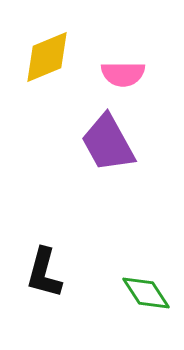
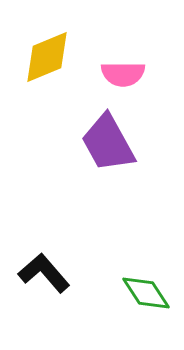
black L-shape: rotated 124 degrees clockwise
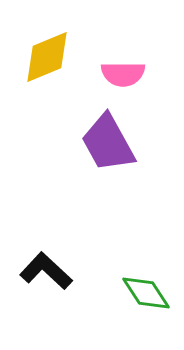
black L-shape: moved 2 px right, 2 px up; rotated 6 degrees counterclockwise
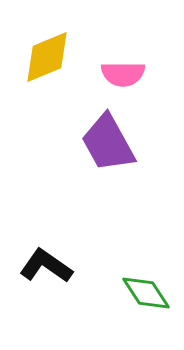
black L-shape: moved 5 px up; rotated 8 degrees counterclockwise
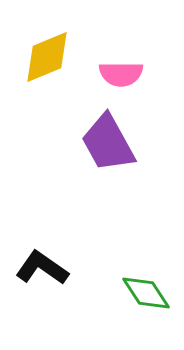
pink semicircle: moved 2 px left
black L-shape: moved 4 px left, 2 px down
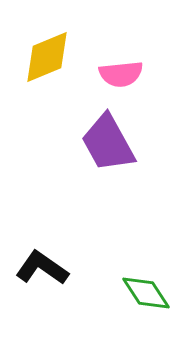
pink semicircle: rotated 6 degrees counterclockwise
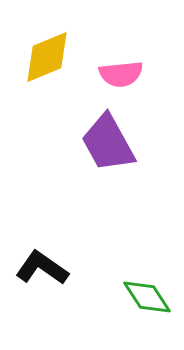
green diamond: moved 1 px right, 4 px down
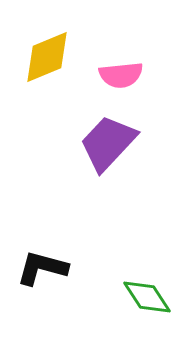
pink semicircle: moved 1 px down
purple trapezoid: rotated 72 degrees clockwise
black L-shape: rotated 20 degrees counterclockwise
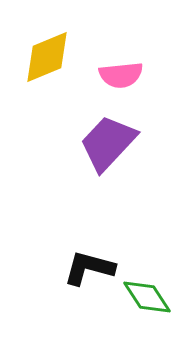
black L-shape: moved 47 px right
